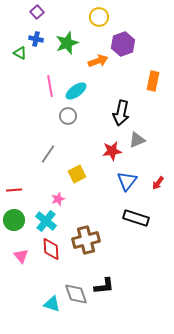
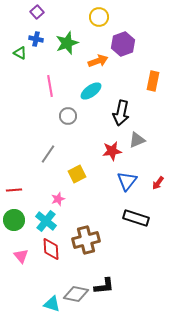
cyan ellipse: moved 15 px right
gray diamond: rotated 60 degrees counterclockwise
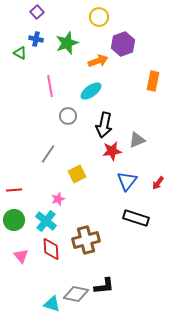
black arrow: moved 17 px left, 12 px down
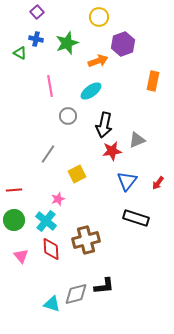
gray diamond: rotated 25 degrees counterclockwise
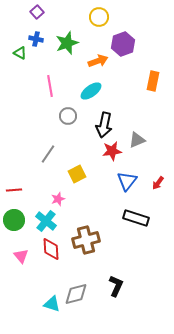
black L-shape: moved 12 px right; rotated 60 degrees counterclockwise
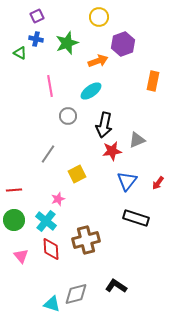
purple square: moved 4 px down; rotated 16 degrees clockwise
black L-shape: rotated 80 degrees counterclockwise
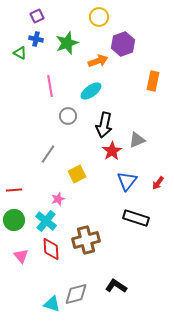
red star: rotated 24 degrees counterclockwise
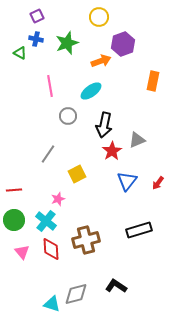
orange arrow: moved 3 px right
black rectangle: moved 3 px right, 12 px down; rotated 35 degrees counterclockwise
pink triangle: moved 1 px right, 4 px up
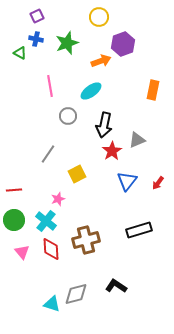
orange rectangle: moved 9 px down
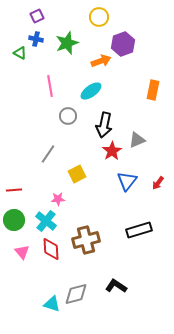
pink star: rotated 16 degrees clockwise
